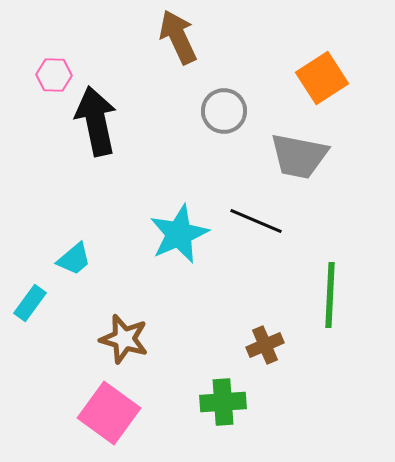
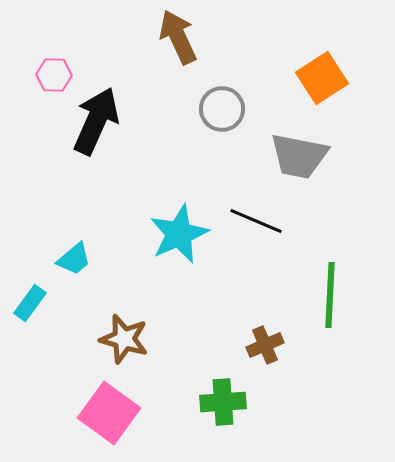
gray circle: moved 2 px left, 2 px up
black arrow: rotated 36 degrees clockwise
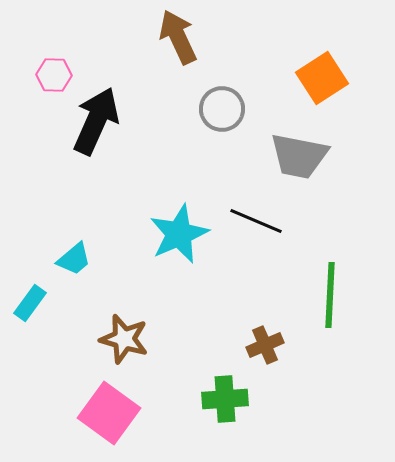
green cross: moved 2 px right, 3 px up
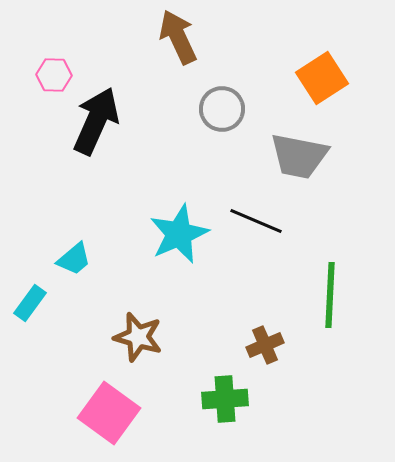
brown star: moved 14 px right, 2 px up
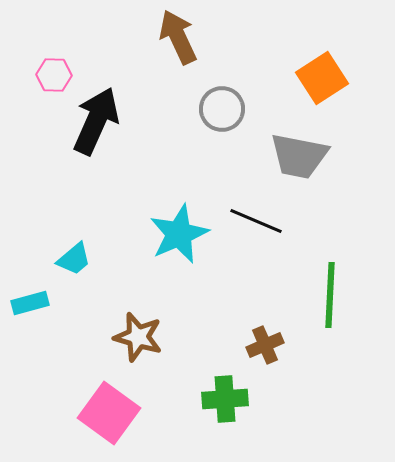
cyan rectangle: rotated 39 degrees clockwise
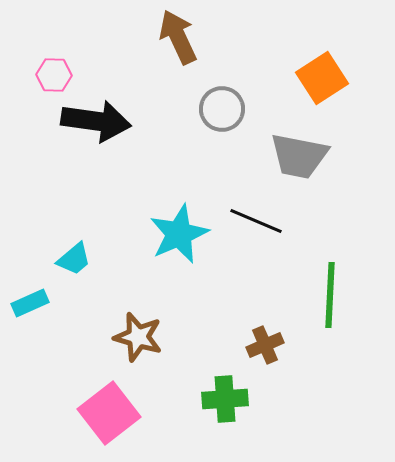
black arrow: rotated 74 degrees clockwise
cyan rectangle: rotated 9 degrees counterclockwise
pink square: rotated 16 degrees clockwise
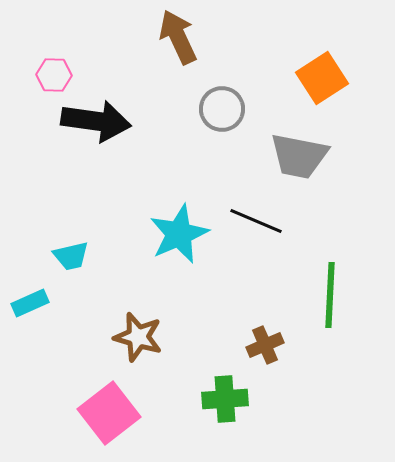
cyan trapezoid: moved 3 px left, 3 px up; rotated 27 degrees clockwise
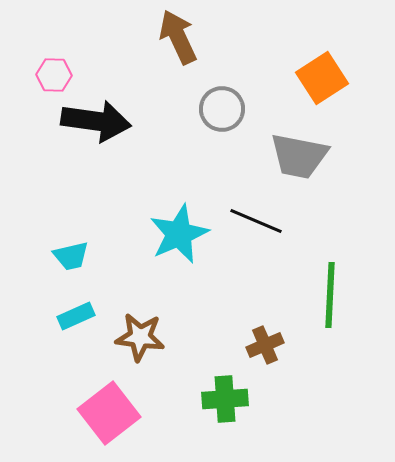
cyan rectangle: moved 46 px right, 13 px down
brown star: moved 2 px right; rotated 9 degrees counterclockwise
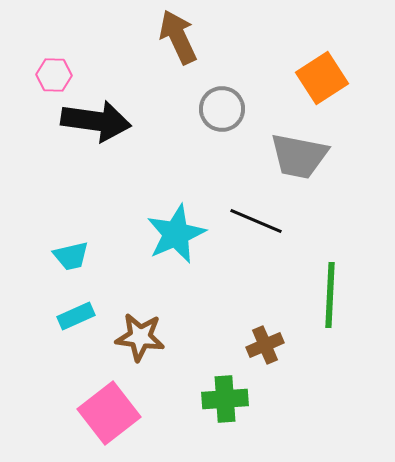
cyan star: moved 3 px left
